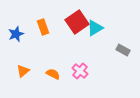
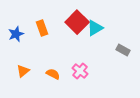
red square: rotated 10 degrees counterclockwise
orange rectangle: moved 1 px left, 1 px down
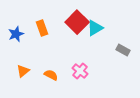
orange semicircle: moved 2 px left, 1 px down
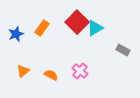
orange rectangle: rotated 56 degrees clockwise
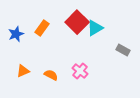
orange triangle: rotated 16 degrees clockwise
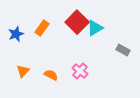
orange triangle: rotated 24 degrees counterclockwise
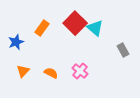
red square: moved 2 px left, 1 px down
cyan triangle: rotated 48 degrees counterclockwise
blue star: moved 8 px down
gray rectangle: rotated 32 degrees clockwise
orange semicircle: moved 2 px up
